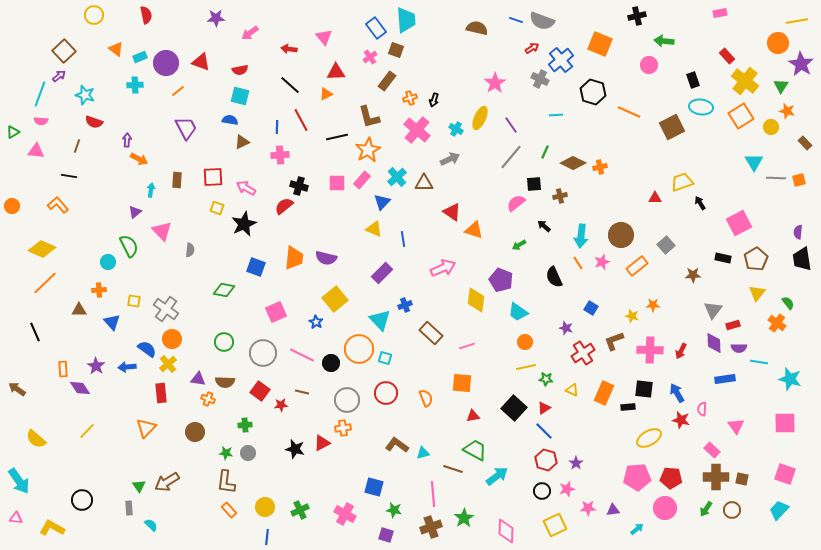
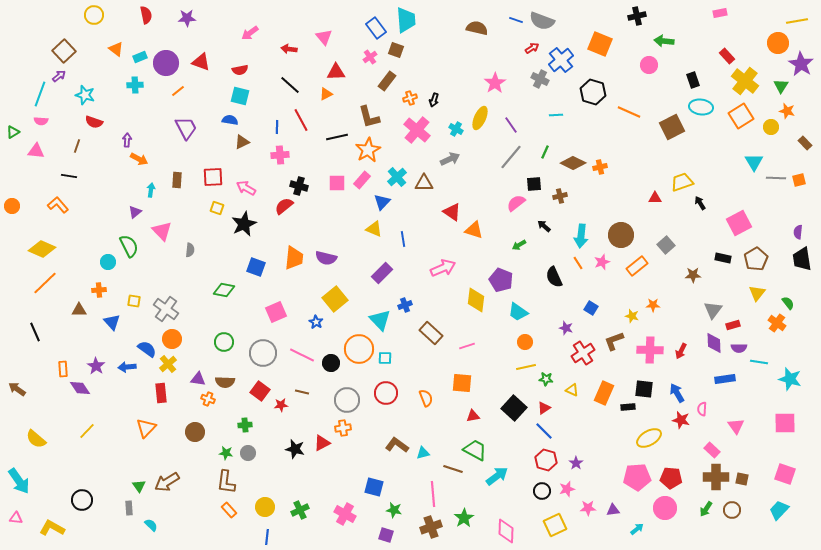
purple star at (216, 18): moved 29 px left
cyan square at (385, 358): rotated 16 degrees counterclockwise
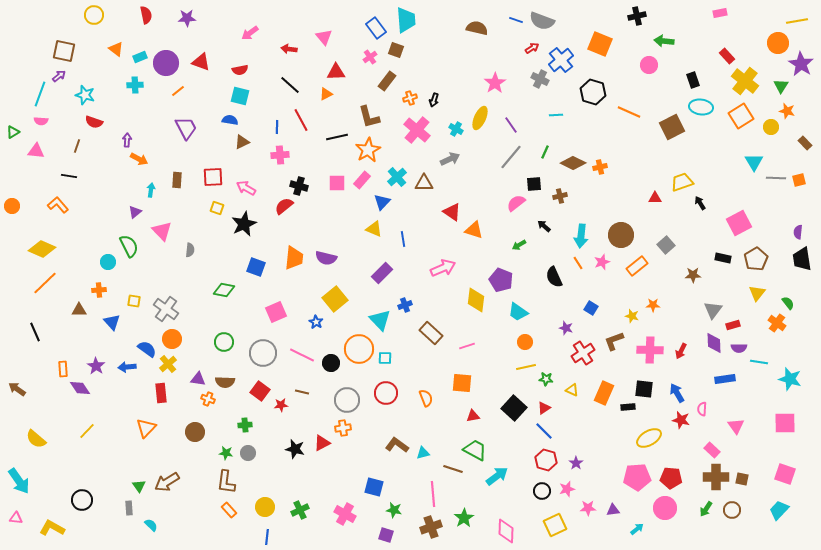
brown square at (64, 51): rotated 35 degrees counterclockwise
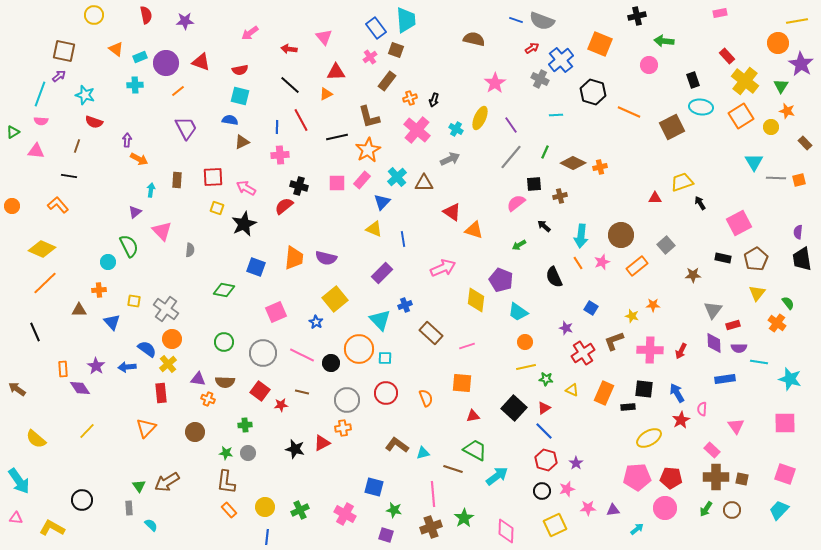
purple star at (187, 18): moved 2 px left, 3 px down
brown semicircle at (477, 28): moved 3 px left, 11 px down
red star at (681, 420): rotated 30 degrees clockwise
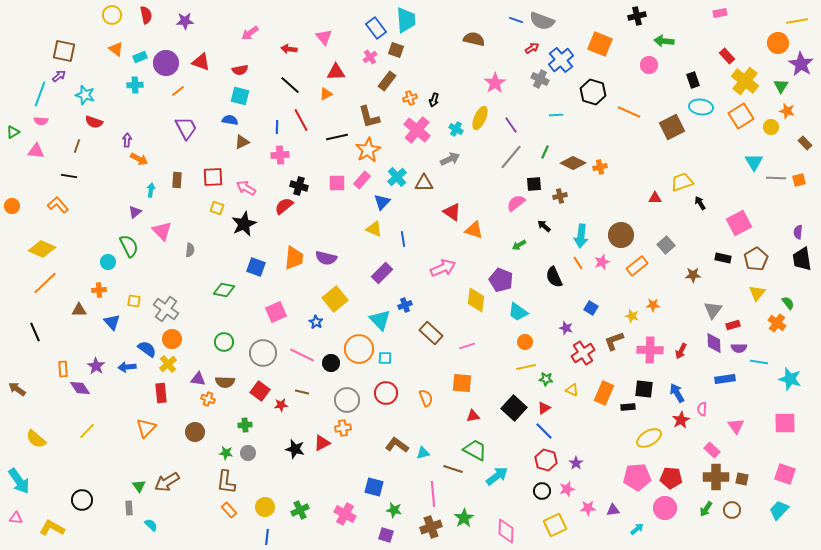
yellow circle at (94, 15): moved 18 px right
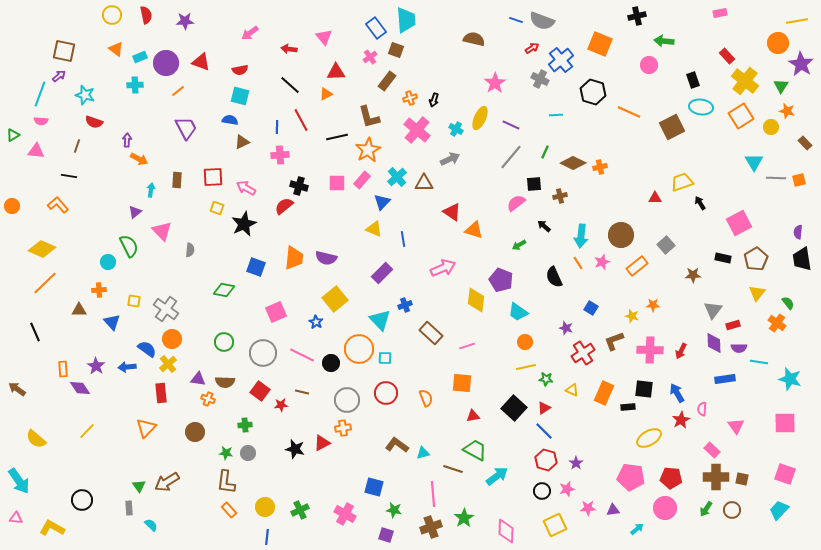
purple line at (511, 125): rotated 30 degrees counterclockwise
green triangle at (13, 132): moved 3 px down
pink pentagon at (637, 477): moved 6 px left; rotated 12 degrees clockwise
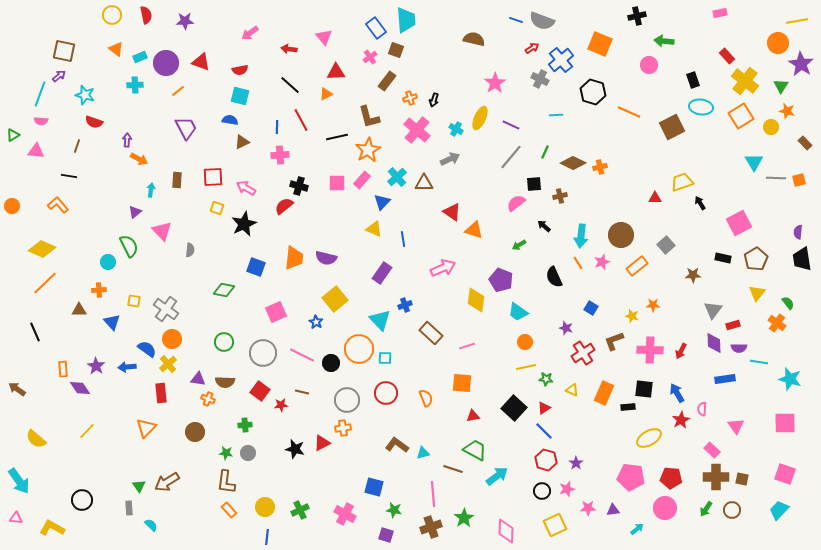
purple rectangle at (382, 273): rotated 10 degrees counterclockwise
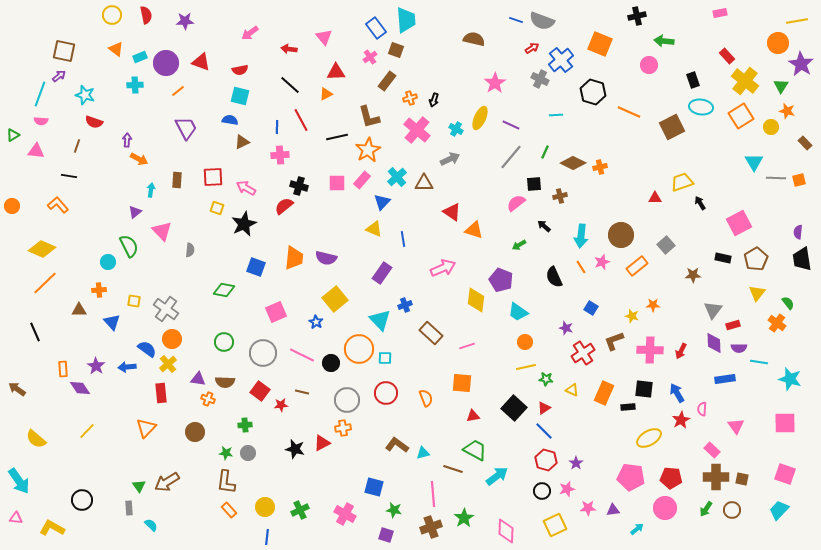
orange line at (578, 263): moved 3 px right, 4 px down
